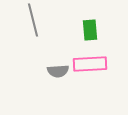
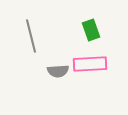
gray line: moved 2 px left, 16 px down
green rectangle: moved 1 px right; rotated 15 degrees counterclockwise
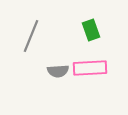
gray line: rotated 36 degrees clockwise
pink rectangle: moved 4 px down
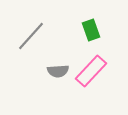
gray line: rotated 20 degrees clockwise
pink rectangle: moved 1 px right, 3 px down; rotated 44 degrees counterclockwise
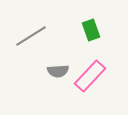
gray line: rotated 16 degrees clockwise
pink rectangle: moved 1 px left, 5 px down
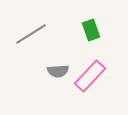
gray line: moved 2 px up
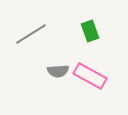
green rectangle: moved 1 px left, 1 px down
pink rectangle: rotated 76 degrees clockwise
